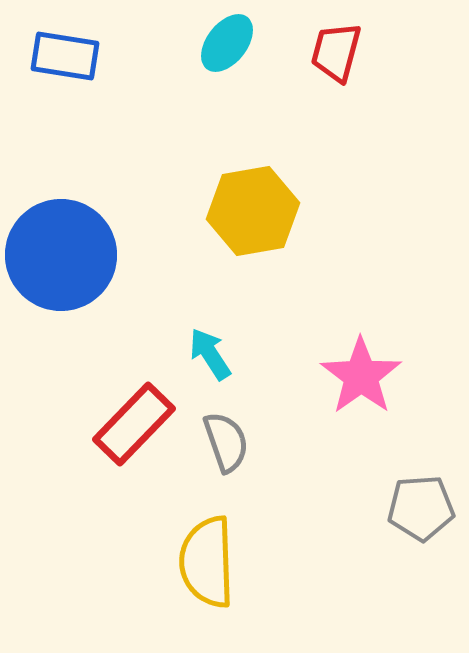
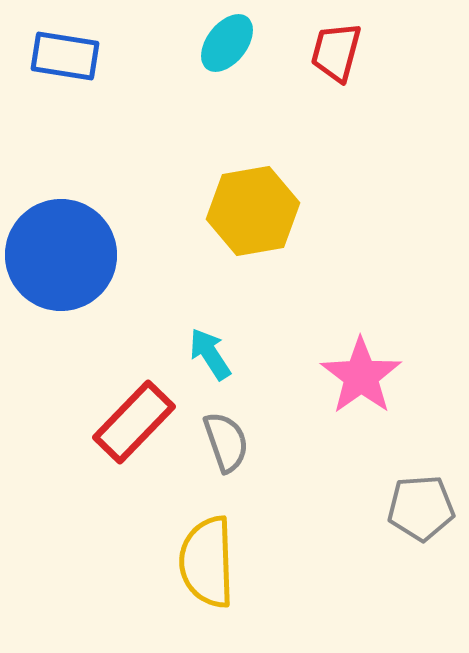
red rectangle: moved 2 px up
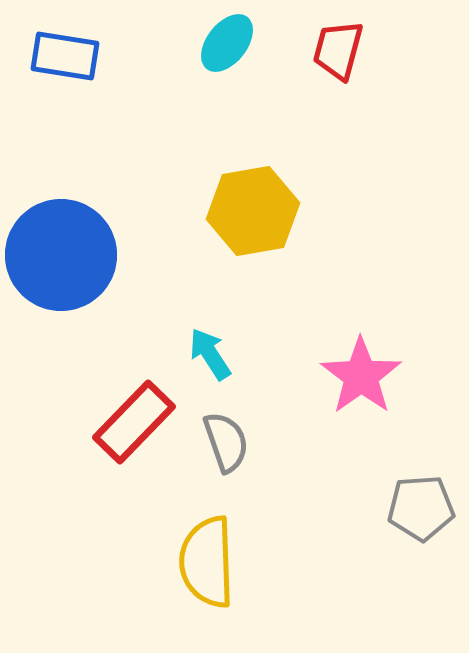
red trapezoid: moved 2 px right, 2 px up
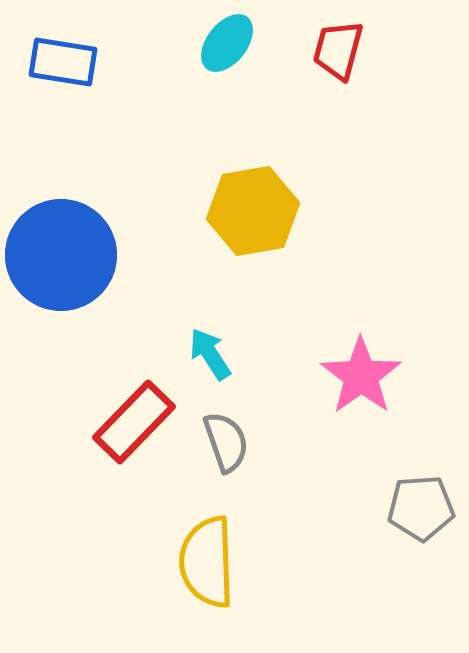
blue rectangle: moved 2 px left, 6 px down
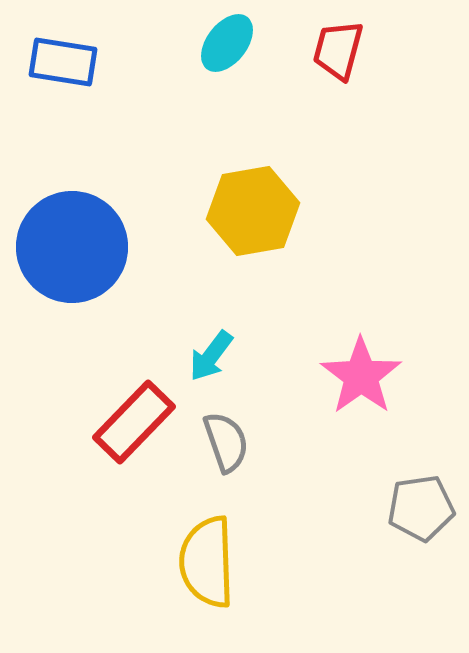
blue circle: moved 11 px right, 8 px up
cyan arrow: moved 1 px right, 2 px down; rotated 110 degrees counterclockwise
gray pentagon: rotated 4 degrees counterclockwise
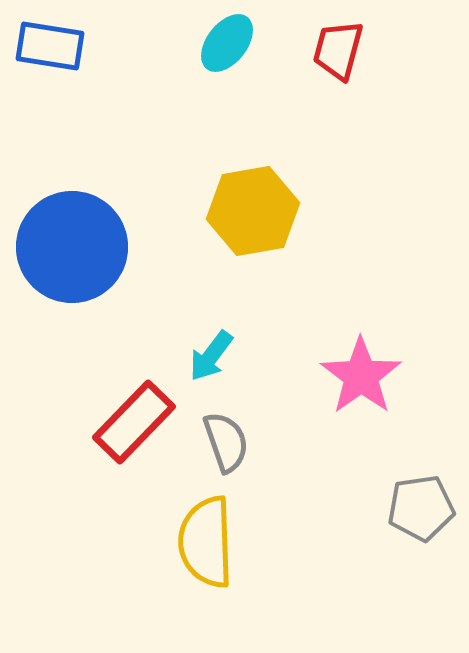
blue rectangle: moved 13 px left, 16 px up
yellow semicircle: moved 1 px left, 20 px up
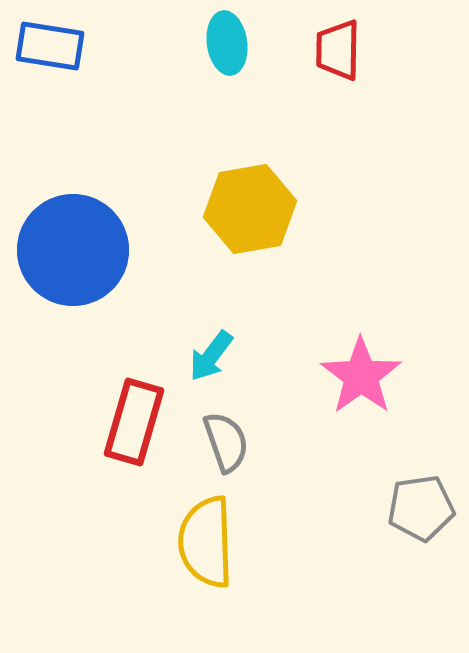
cyan ellipse: rotated 46 degrees counterclockwise
red trapezoid: rotated 14 degrees counterclockwise
yellow hexagon: moved 3 px left, 2 px up
blue circle: moved 1 px right, 3 px down
red rectangle: rotated 28 degrees counterclockwise
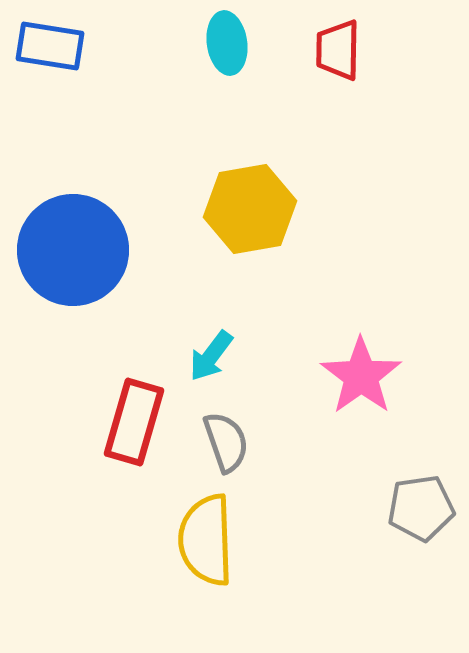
yellow semicircle: moved 2 px up
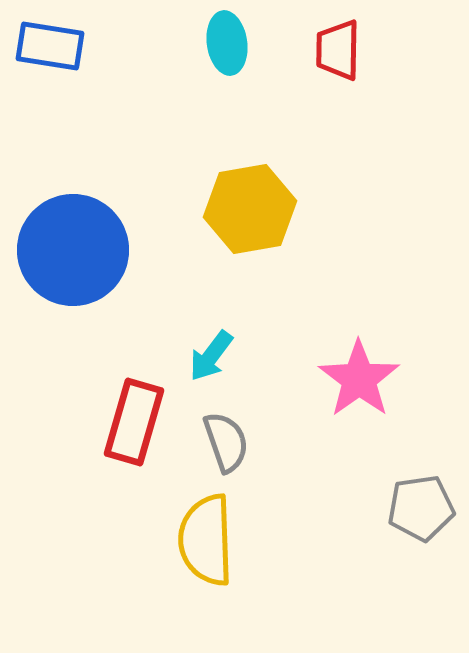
pink star: moved 2 px left, 3 px down
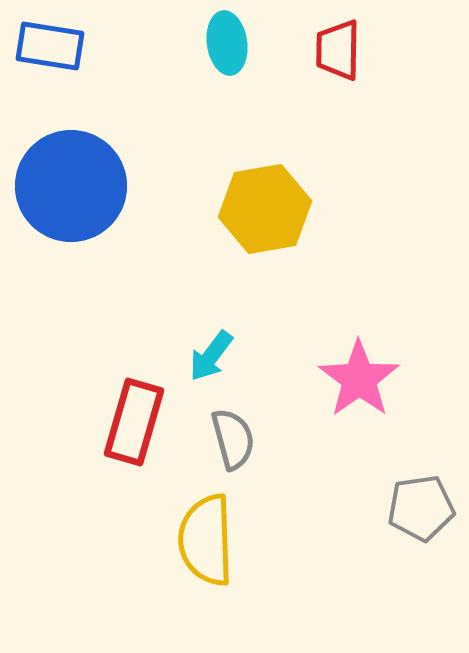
yellow hexagon: moved 15 px right
blue circle: moved 2 px left, 64 px up
gray semicircle: moved 7 px right, 3 px up; rotated 4 degrees clockwise
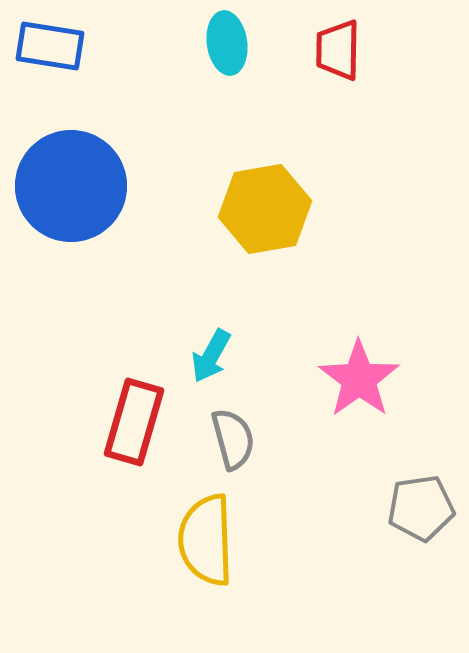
cyan arrow: rotated 8 degrees counterclockwise
